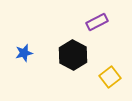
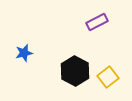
black hexagon: moved 2 px right, 16 px down
yellow square: moved 2 px left
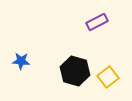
blue star: moved 3 px left, 8 px down; rotated 18 degrees clockwise
black hexagon: rotated 12 degrees counterclockwise
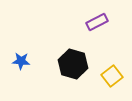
black hexagon: moved 2 px left, 7 px up
yellow square: moved 4 px right, 1 px up
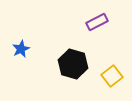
blue star: moved 12 px up; rotated 30 degrees counterclockwise
